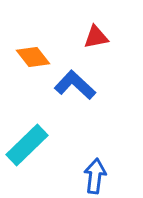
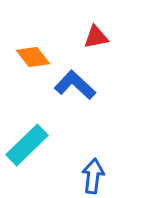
blue arrow: moved 2 px left
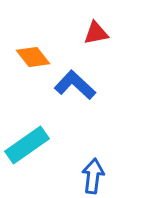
red triangle: moved 4 px up
cyan rectangle: rotated 9 degrees clockwise
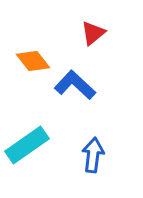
red triangle: moved 3 px left; rotated 28 degrees counterclockwise
orange diamond: moved 4 px down
blue arrow: moved 21 px up
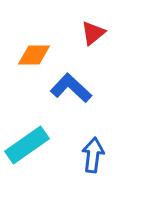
orange diamond: moved 1 px right, 6 px up; rotated 52 degrees counterclockwise
blue L-shape: moved 4 px left, 3 px down
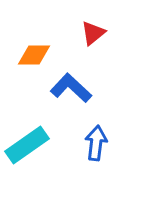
blue arrow: moved 3 px right, 12 px up
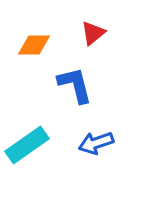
orange diamond: moved 10 px up
blue L-shape: moved 4 px right, 3 px up; rotated 33 degrees clockwise
blue arrow: rotated 116 degrees counterclockwise
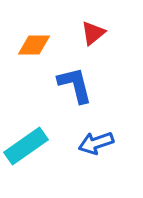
cyan rectangle: moved 1 px left, 1 px down
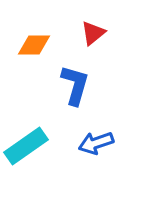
blue L-shape: rotated 30 degrees clockwise
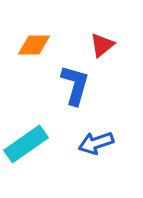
red triangle: moved 9 px right, 12 px down
cyan rectangle: moved 2 px up
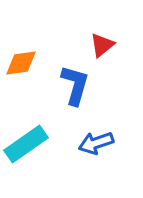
orange diamond: moved 13 px left, 18 px down; rotated 8 degrees counterclockwise
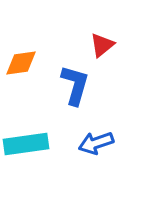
cyan rectangle: rotated 27 degrees clockwise
